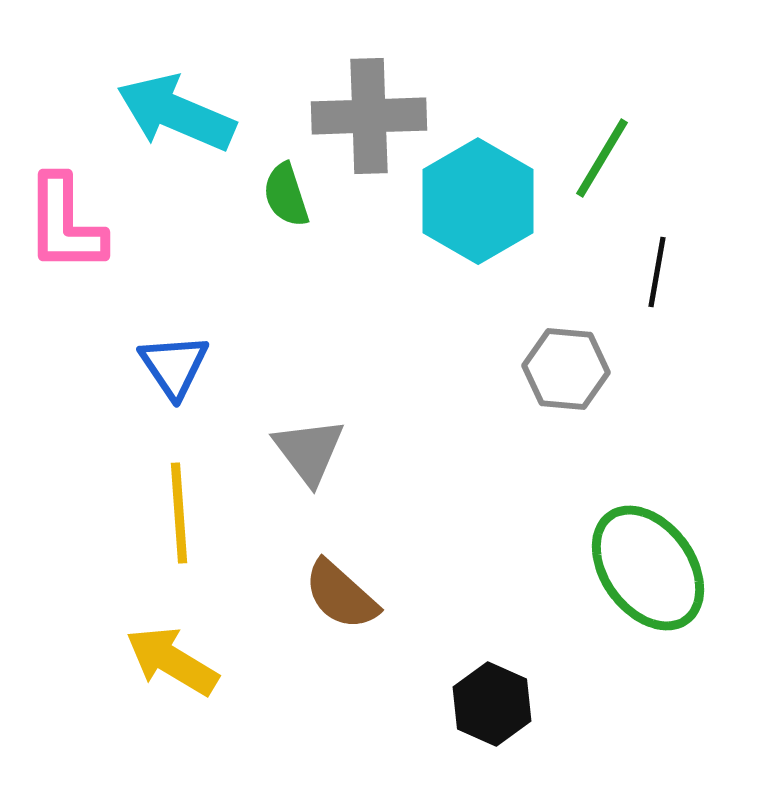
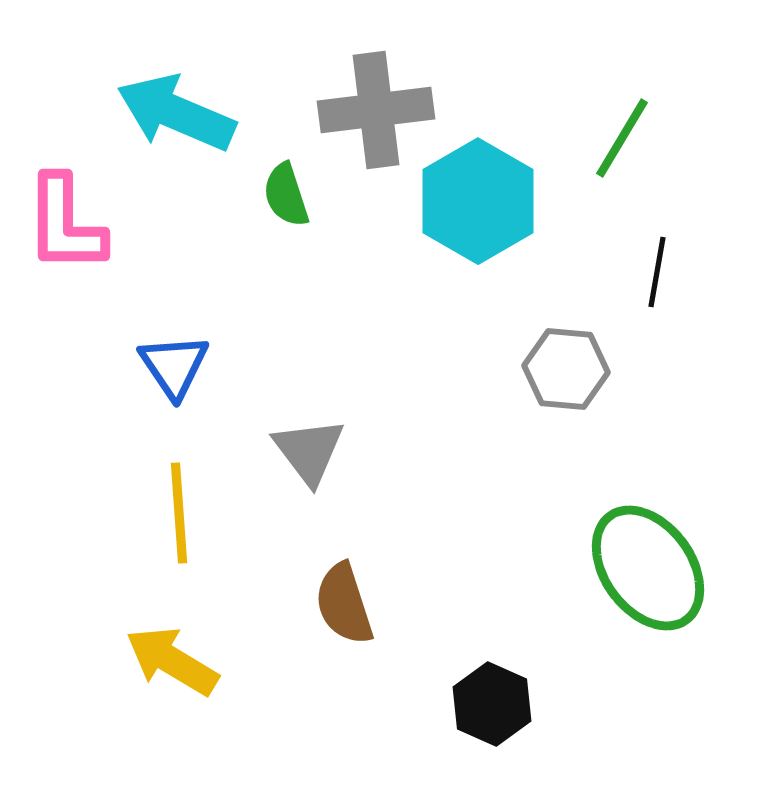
gray cross: moved 7 px right, 6 px up; rotated 5 degrees counterclockwise
green line: moved 20 px right, 20 px up
brown semicircle: moved 3 px right, 9 px down; rotated 30 degrees clockwise
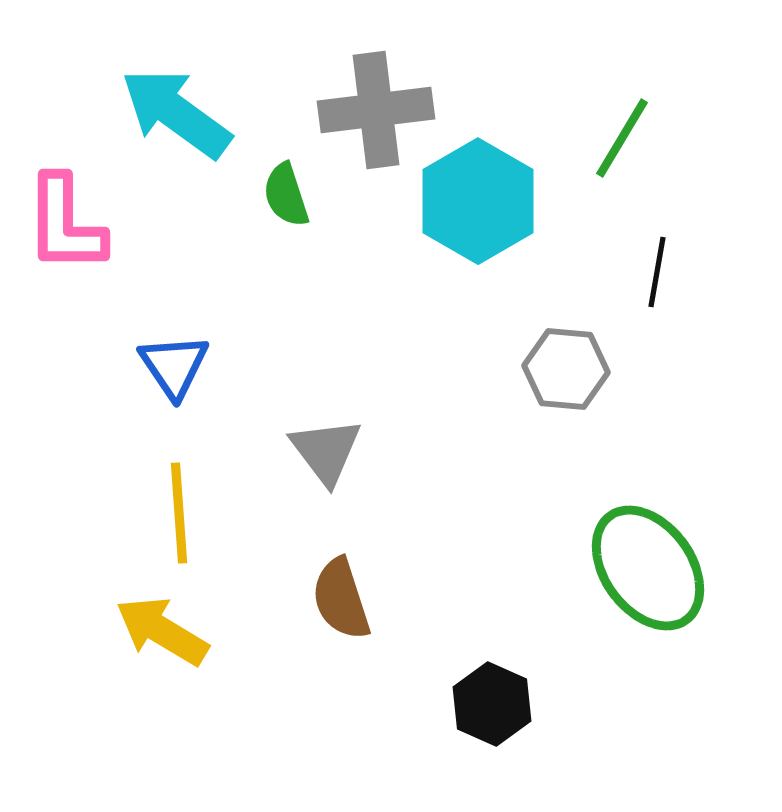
cyan arrow: rotated 13 degrees clockwise
gray triangle: moved 17 px right
brown semicircle: moved 3 px left, 5 px up
yellow arrow: moved 10 px left, 30 px up
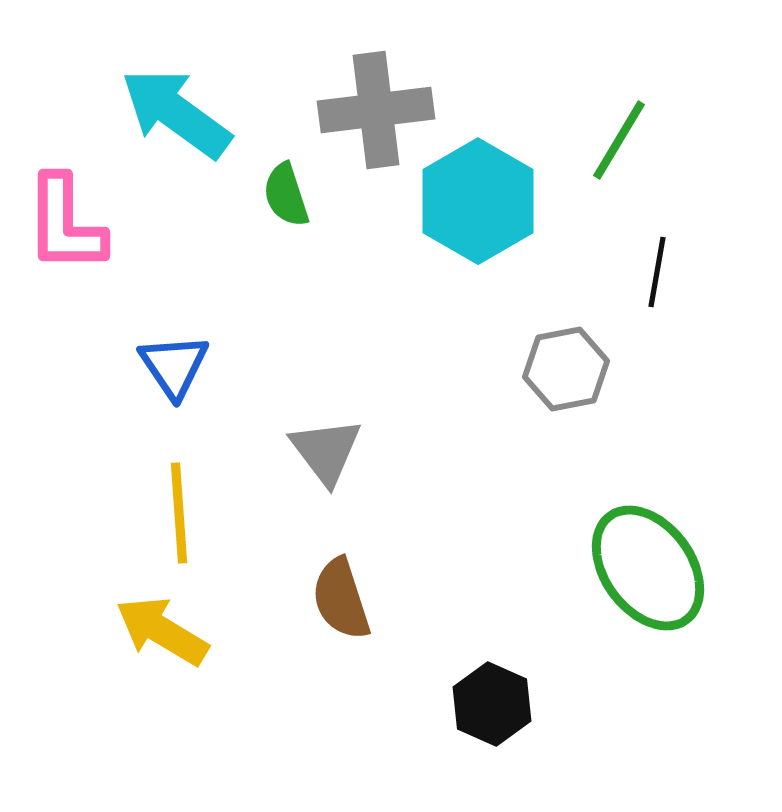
green line: moved 3 px left, 2 px down
gray hexagon: rotated 16 degrees counterclockwise
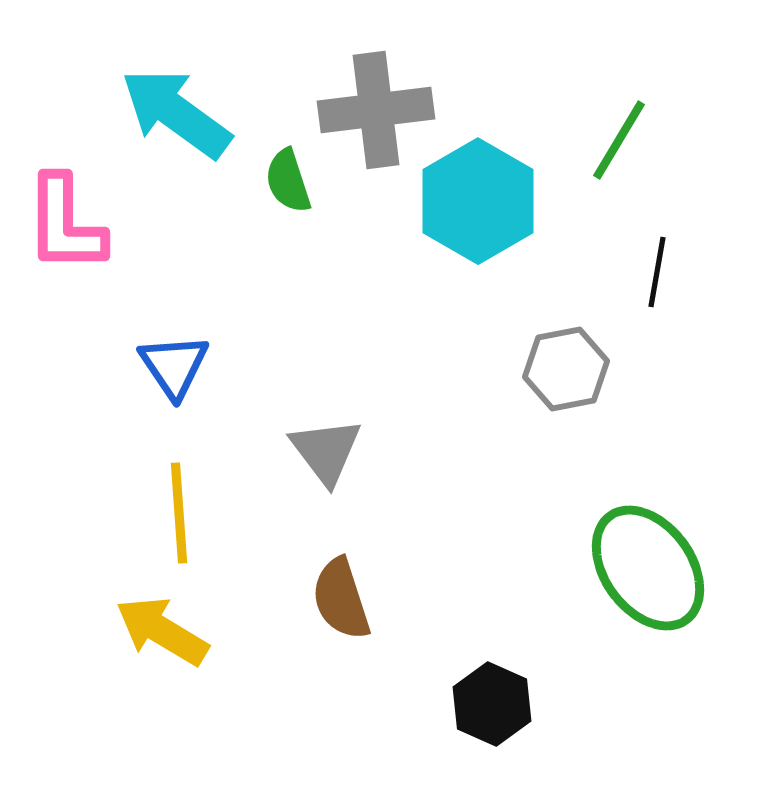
green semicircle: moved 2 px right, 14 px up
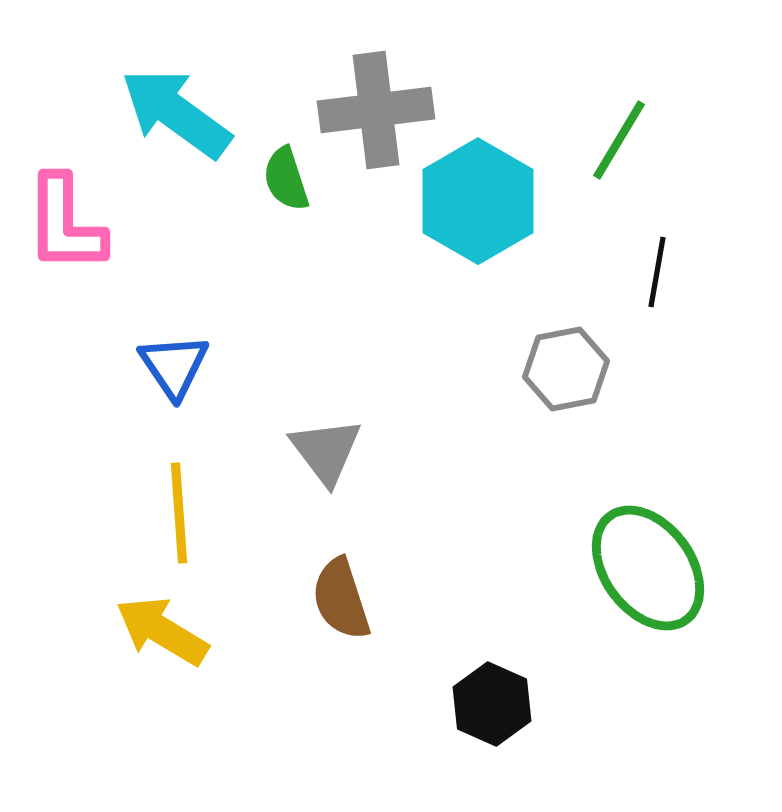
green semicircle: moved 2 px left, 2 px up
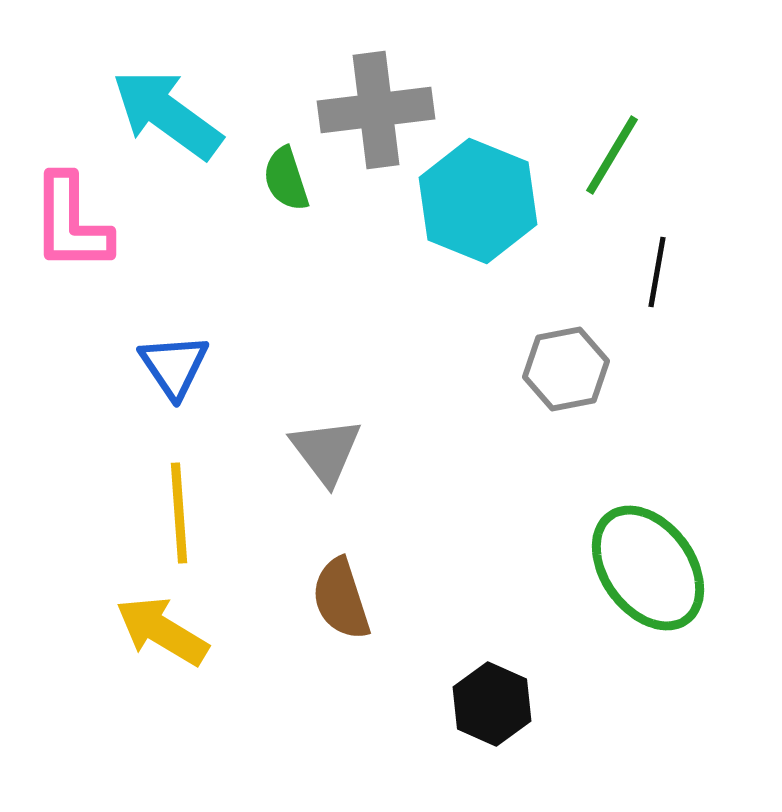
cyan arrow: moved 9 px left, 1 px down
green line: moved 7 px left, 15 px down
cyan hexagon: rotated 8 degrees counterclockwise
pink L-shape: moved 6 px right, 1 px up
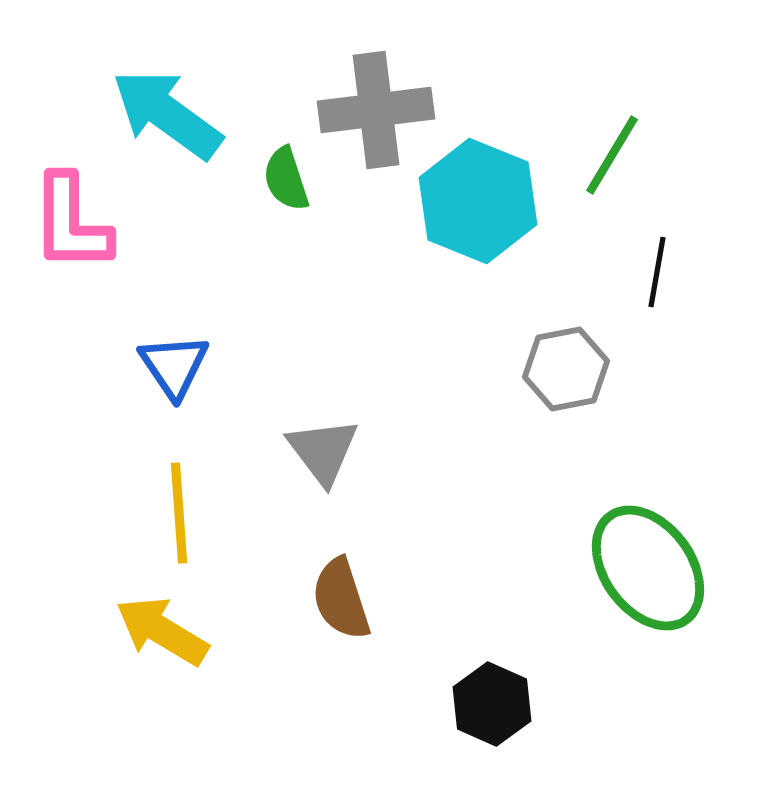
gray triangle: moved 3 px left
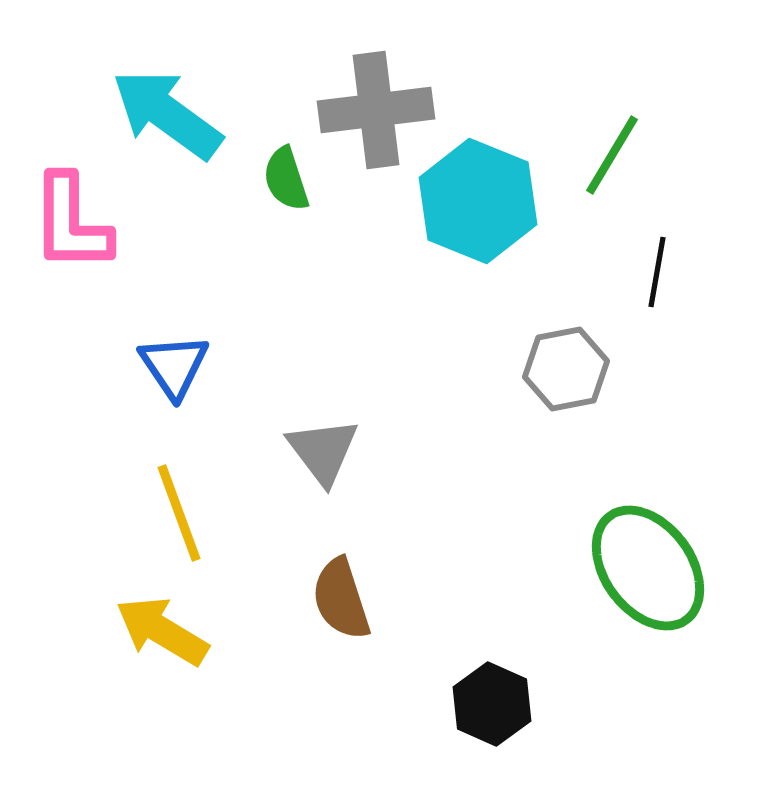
yellow line: rotated 16 degrees counterclockwise
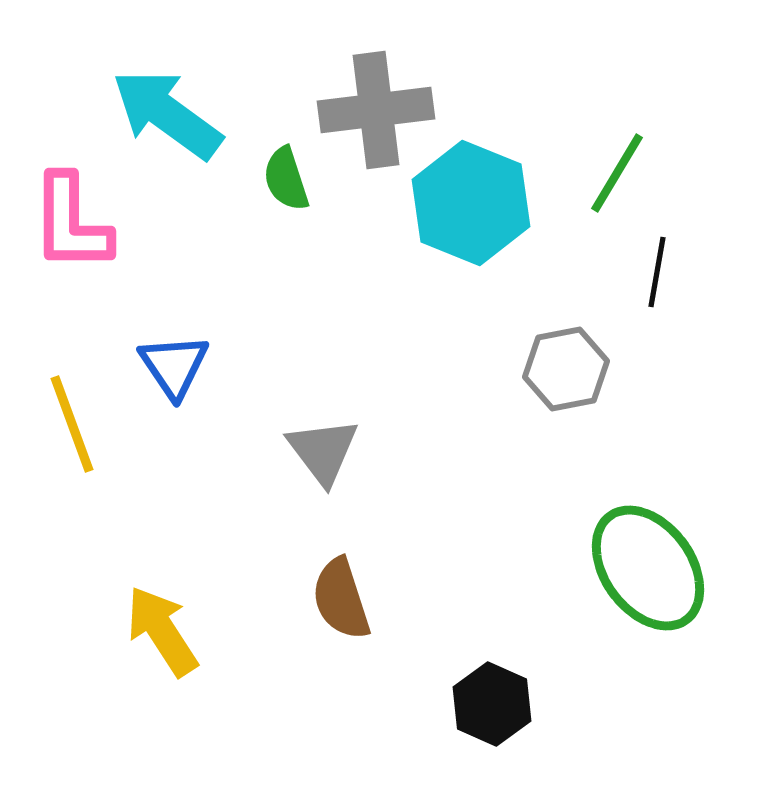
green line: moved 5 px right, 18 px down
cyan hexagon: moved 7 px left, 2 px down
yellow line: moved 107 px left, 89 px up
yellow arrow: rotated 26 degrees clockwise
